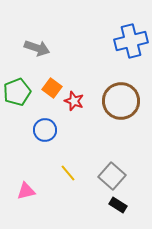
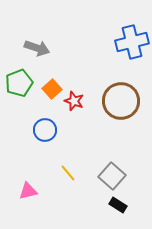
blue cross: moved 1 px right, 1 px down
orange square: moved 1 px down; rotated 12 degrees clockwise
green pentagon: moved 2 px right, 9 px up
pink triangle: moved 2 px right
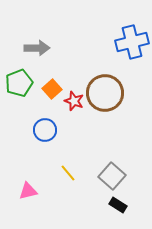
gray arrow: rotated 20 degrees counterclockwise
brown circle: moved 16 px left, 8 px up
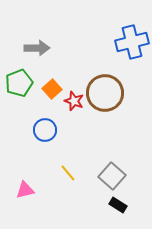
pink triangle: moved 3 px left, 1 px up
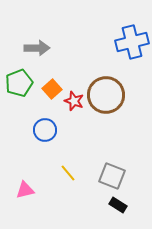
brown circle: moved 1 px right, 2 px down
gray square: rotated 20 degrees counterclockwise
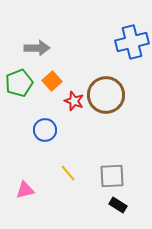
orange square: moved 8 px up
gray square: rotated 24 degrees counterclockwise
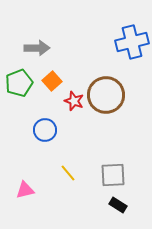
gray square: moved 1 px right, 1 px up
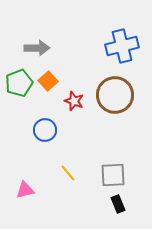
blue cross: moved 10 px left, 4 px down
orange square: moved 4 px left
brown circle: moved 9 px right
black rectangle: moved 1 px up; rotated 36 degrees clockwise
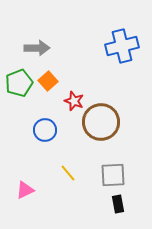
brown circle: moved 14 px left, 27 px down
pink triangle: rotated 12 degrees counterclockwise
black rectangle: rotated 12 degrees clockwise
